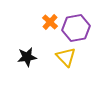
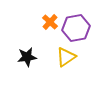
yellow triangle: rotated 40 degrees clockwise
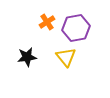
orange cross: moved 3 px left; rotated 14 degrees clockwise
yellow triangle: rotated 35 degrees counterclockwise
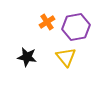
purple hexagon: moved 1 px up
black star: rotated 18 degrees clockwise
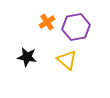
yellow triangle: moved 1 px right, 3 px down; rotated 10 degrees counterclockwise
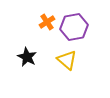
purple hexagon: moved 2 px left
black star: rotated 18 degrees clockwise
